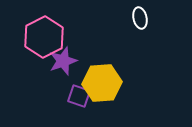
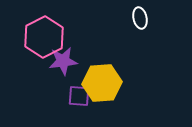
purple star: rotated 12 degrees clockwise
purple square: rotated 15 degrees counterclockwise
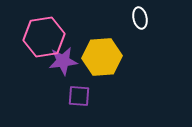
pink hexagon: rotated 18 degrees clockwise
yellow hexagon: moved 26 px up
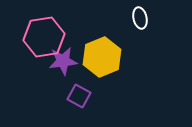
yellow hexagon: rotated 18 degrees counterclockwise
purple square: rotated 25 degrees clockwise
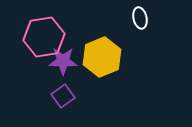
purple star: rotated 8 degrees clockwise
purple square: moved 16 px left; rotated 25 degrees clockwise
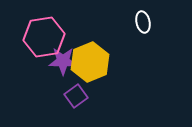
white ellipse: moved 3 px right, 4 px down
yellow hexagon: moved 12 px left, 5 px down
purple square: moved 13 px right
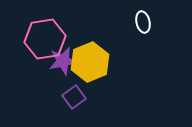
pink hexagon: moved 1 px right, 2 px down
purple star: rotated 12 degrees counterclockwise
purple square: moved 2 px left, 1 px down
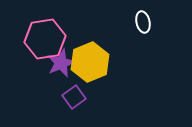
purple star: moved 2 px left, 2 px down; rotated 12 degrees counterclockwise
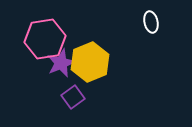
white ellipse: moved 8 px right
purple square: moved 1 px left
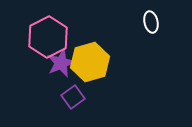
pink hexagon: moved 3 px right, 2 px up; rotated 18 degrees counterclockwise
yellow hexagon: rotated 6 degrees clockwise
